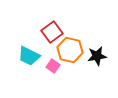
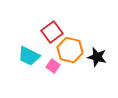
black star: moved 1 px down; rotated 24 degrees clockwise
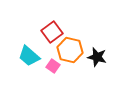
cyan trapezoid: rotated 15 degrees clockwise
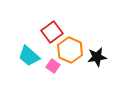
orange hexagon: rotated 10 degrees clockwise
black star: rotated 24 degrees counterclockwise
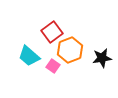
orange hexagon: rotated 15 degrees clockwise
black star: moved 5 px right, 1 px down
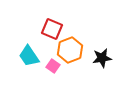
red square: moved 3 px up; rotated 30 degrees counterclockwise
cyan trapezoid: rotated 15 degrees clockwise
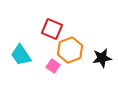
cyan trapezoid: moved 8 px left, 1 px up
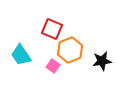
black star: moved 3 px down
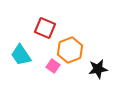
red square: moved 7 px left, 1 px up
black star: moved 4 px left, 8 px down
